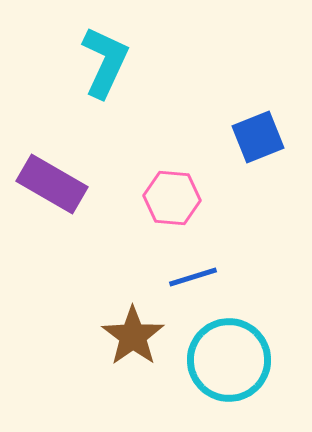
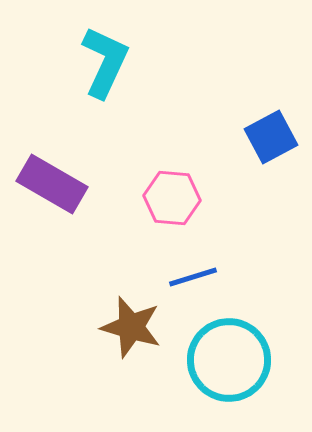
blue square: moved 13 px right; rotated 6 degrees counterclockwise
brown star: moved 2 px left, 9 px up; rotated 20 degrees counterclockwise
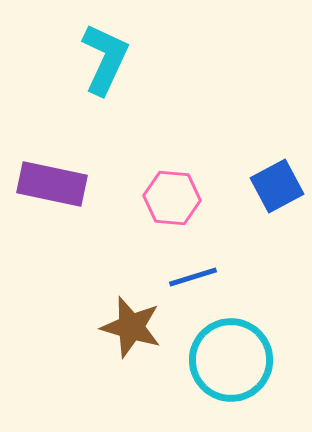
cyan L-shape: moved 3 px up
blue square: moved 6 px right, 49 px down
purple rectangle: rotated 18 degrees counterclockwise
cyan circle: moved 2 px right
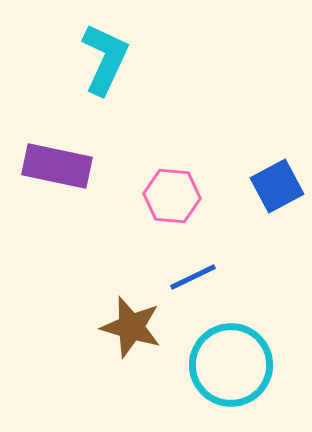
purple rectangle: moved 5 px right, 18 px up
pink hexagon: moved 2 px up
blue line: rotated 9 degrees counterclockwise
cyan circle: moved 5 px down
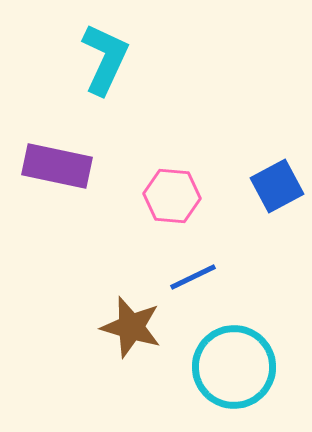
cyan circle: moved 3 px right, 2 px down
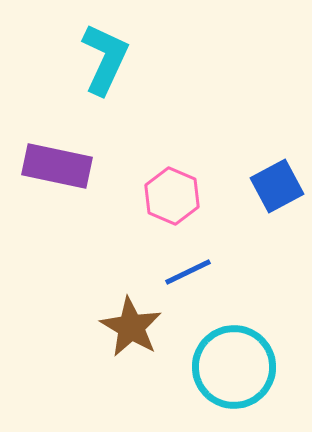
pink hexagon: rotated 18 degrees clockwise
blue line: moved 5 px left, 5 px up
brown star: rotated 14 degrees clockwise
